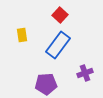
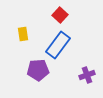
yellow rectangle: moved 1 px right, 1 px up
purple cross: moved 2 px right, 2 px down
purple pentagon: moved 8 px left, 14 px up
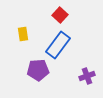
purple cross: moved 1 px down
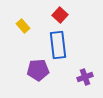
yellow rectangle: moved 8 px up; rotated 32 degrees counterclockwise
blue rectangle: rotated 44 degrees counterclockwise
purple cross: moved 2 px left, 1 px down
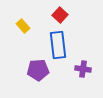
purple cross: moved 2 px left, 8 px up; rotated 28 degrees clockwise
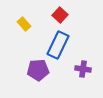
yellow rectangle: moved 1 px right, 2 px up
blue rectangle: rotated 32 degrees clockwise
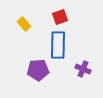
red square: moved 2 px down; rotated 28 degrees clockwise
blue rectangle: rotated 24 degrees counterclockwise
purple cross: rotated 14 degrees clockwise
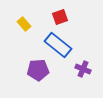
blue rectangle: rotated 52 degrees counterclockwise
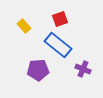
red square: moved 2 px down
yellow rectangle: moved 2 px down
